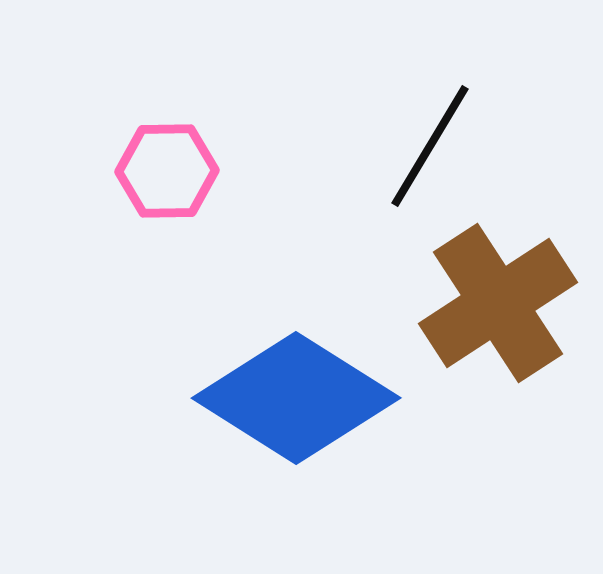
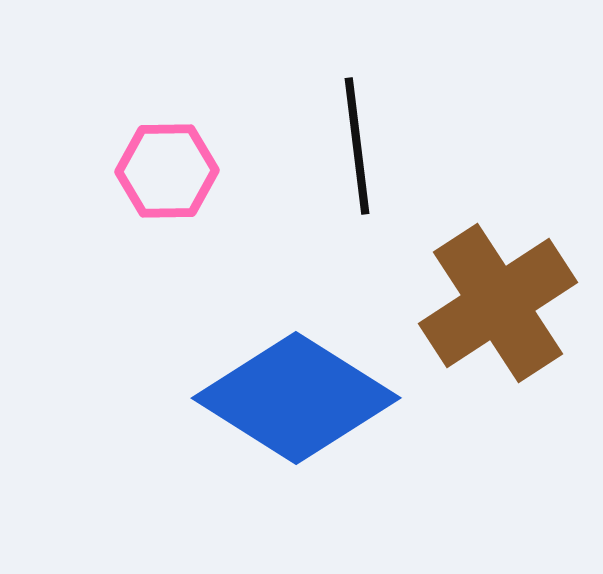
black line: moved 73 px left; rotated 38 degrees counterclockwise
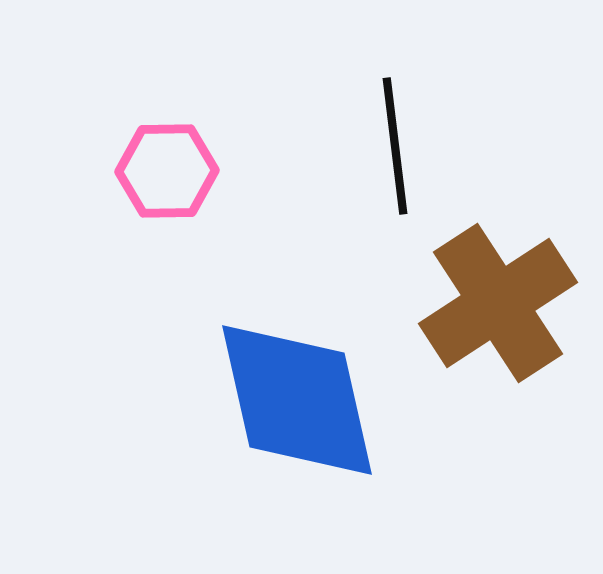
black line: moved 38 px right
blue diamond: moved 1 px right, 2 px down; rotated 45 degrees clockwise
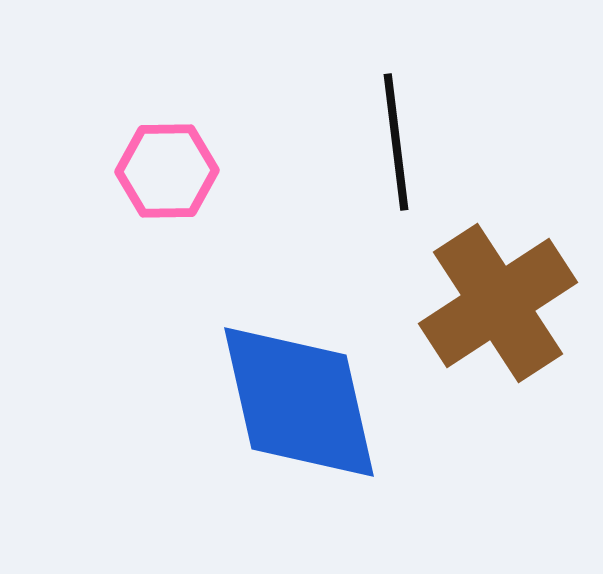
black line: moved 1 px right, 4 px up
blue diamond: moved 2 px right, 2 px down
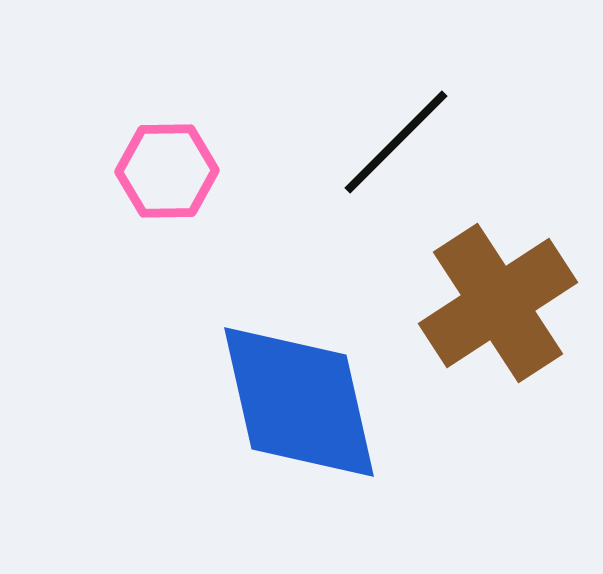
black line: rotated 52 degrees clockwise
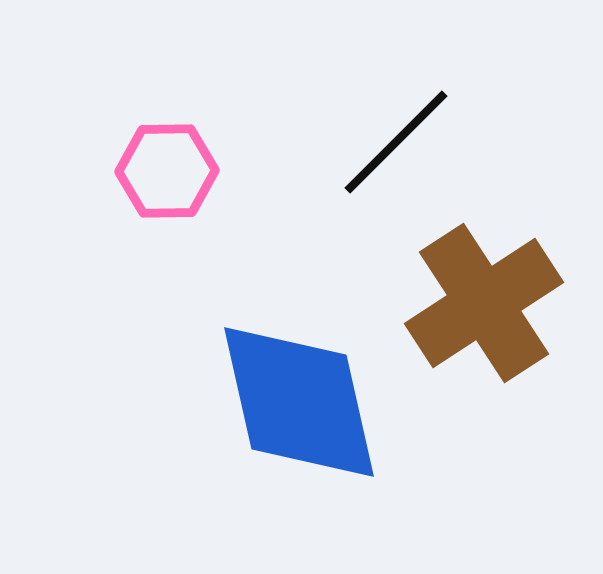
brown cross: moved 14 px left
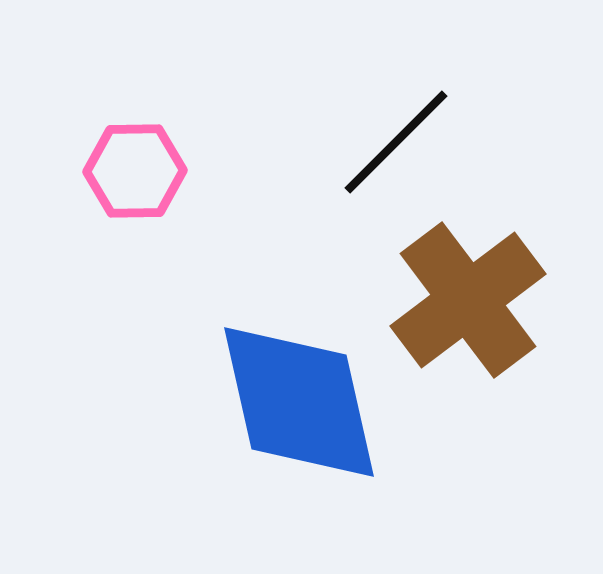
pink hexagon: moved 32 px left
brown cross: moved 16 px left, 3 px up; rotated 4 degrees counterclockwise
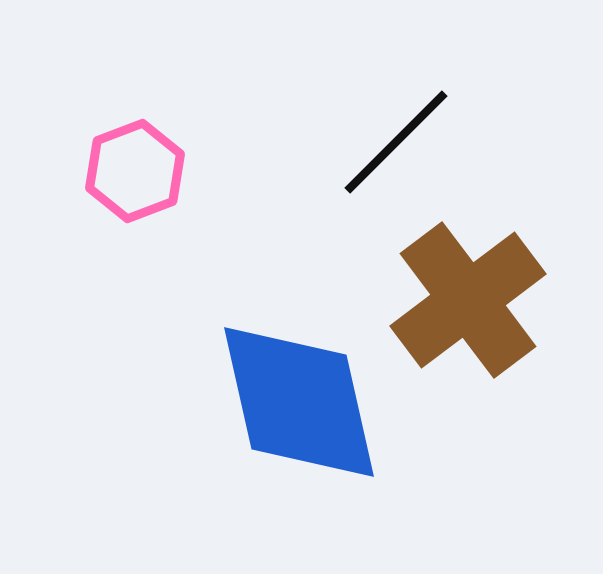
pink hexagon: rotated 20 degrees counterclockwise
